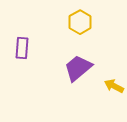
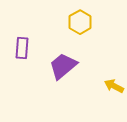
purple trapezoid: moved 15 px left, 2 px up
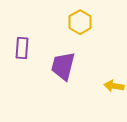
purple trapezoid: rotated 36 degrees counterclockwise
yellow arrow: rotated 18 degrees counterclockwise
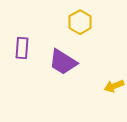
purple trapezoid: moved 4 px up; rotated 72 degrees counterclockwise
yellow arrow: rotated 30 degrees counterclockwise
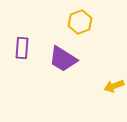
yellow hexagon: rotated 10 degrees clockwise
purple trapezoid: moved 3 px up
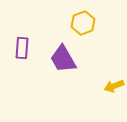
yellow hexagon: moved 3 px right, 1 px down
purple trapezoid: rotated 28 degrees clockwise
